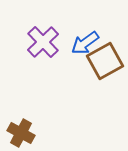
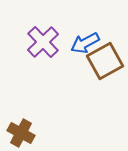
blue arrow: rotated 8 degrees clockwise
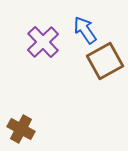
blue arrow: moved 13 px up; rotated 84 degrees clockwise
brown cross: moved 4 px up
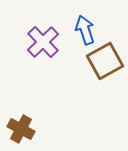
blue arrow: rotated 16 degrees clockwise
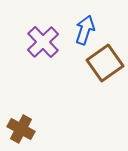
blue arrow: rotated 36 degrees clockwise
brown square: moved 2 px down; rotated 6 degrees counterclockwise
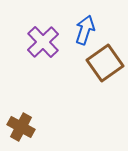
brown cross: moved 2 px up
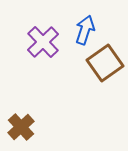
brown cross: rotated 20 degrees clockwise
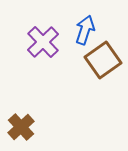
brown square: moved 2 px left, 3 px up
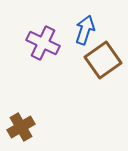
purple cross: moved 1 px down; rotated 20 degrees counterclockwise
brown cross: rotated 12 degrees clockwise
